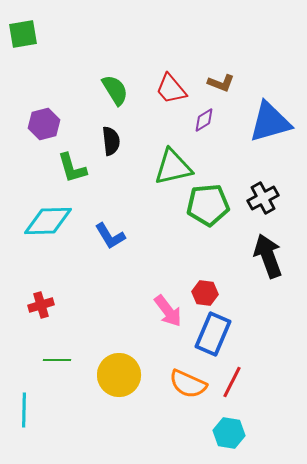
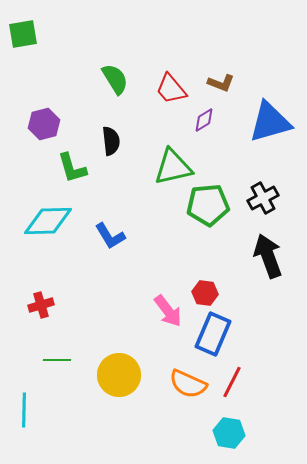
green semicircle: moved 11 px up
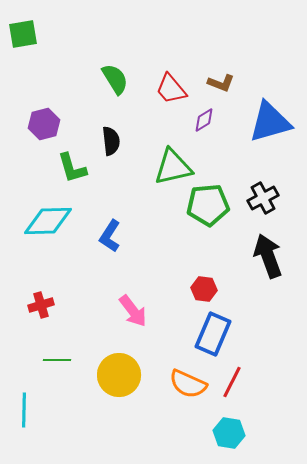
blue L-shape: rotated 64 degrees clockwise
red hexagon: moved 1 px left, 4 px up
pink arrow: moved 35 px left
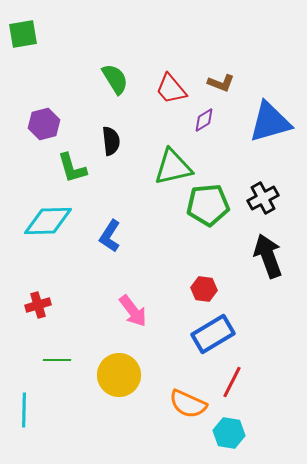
red cross: moved 3 px left
blue rectangle: rotated 36 degrees clockwise
orange semicircle: moved 20 px down
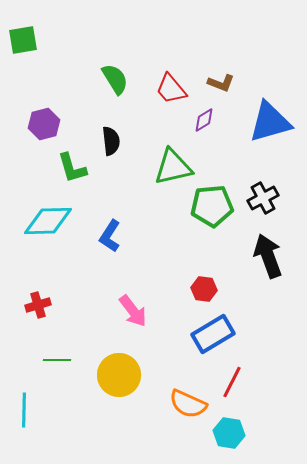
green square: moved 6 px down
green pentagon: moved 4 px right, 1 px down
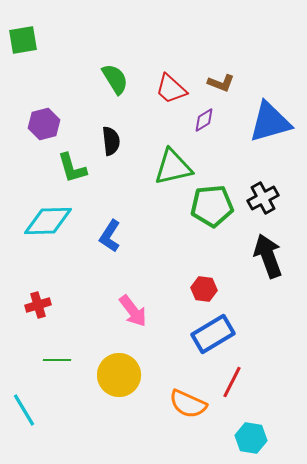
red trapezoid: rotated 8 degrees counterclockwise
cyan line: rotated 32 degrees counterclockwise
cyan hexagon: moved 22 px right, 5 px down
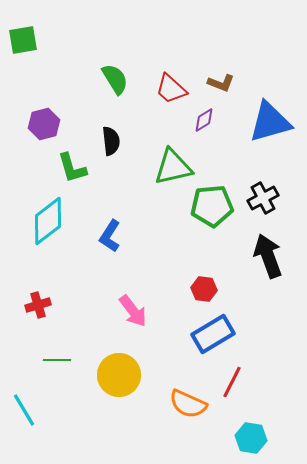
cyan diamond: rotated 36 degrees counterclockwise
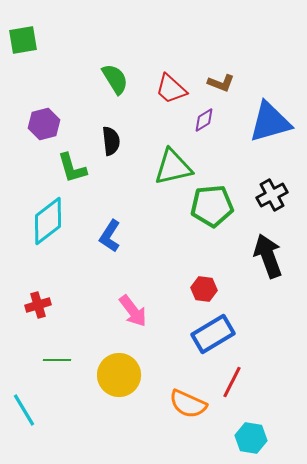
black cross: moved 9 px right, 3 px up
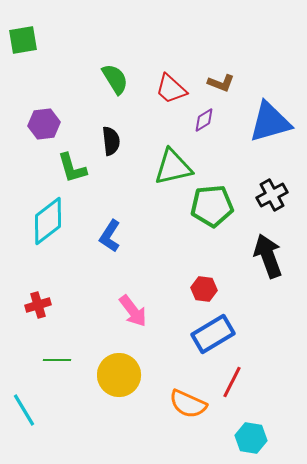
purple hexagon: rotated 8 degrees clockwise
